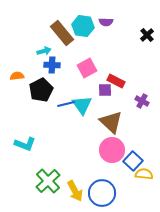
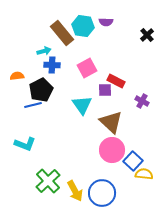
blue line: moved 33 px left, 1 px down
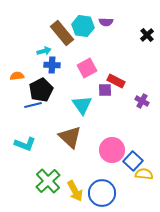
brown triangle: moved 41 px left, 15 px down
